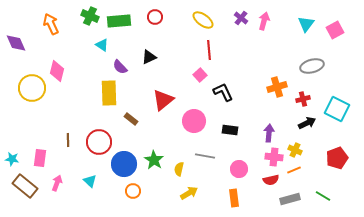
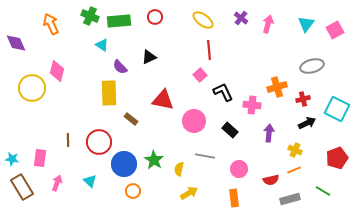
pink arrow at (264, 21): moved 4 px right, 3 px down
red triangle at (163, 100): rotated 50 degrees clockwise
black rectangle at (230, 130): rotated 35 degrees clockwise
pink cross at (274, 157): moved 22 px left, 52 px up
brown rectangle at (25, 186): moved 3 px left, 1 px down; rotated 20 degrees clockwise
green line at (323, 196): moved 5 px up
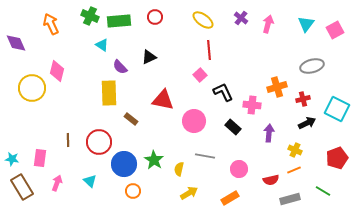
black rectangle at (230, 130): moved 3 px right, 3 px up
orange rectangle at (234, 198): moved 4 px left; rotated 66 degrees clockwise
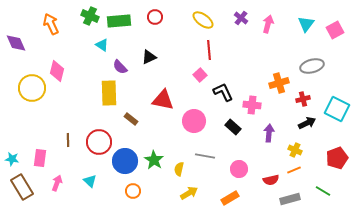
orange cross at (277, 87): moved 2 px right, 4 px up
blue circle at (124, 164): moved 1 px right, 3 px up
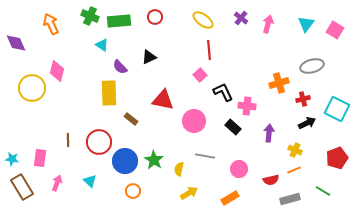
pink square at (335, 30): rotated 30 degrees counterclockwise
pink cross at (252, 105): moved 5 px left, 1 px down
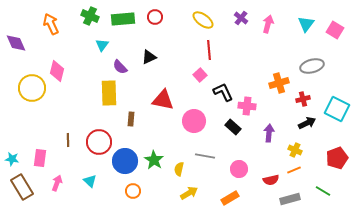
green rectangle at (119, 21): moved 4 px right, 2 px up
cyan triangle at (102, 45): rotated 32 degrees clockwise
brown rectangle at (131, 119): rotated 56 degrees clockwise
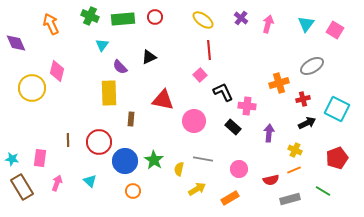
gray ellipse at (312, 66): rotated 15 degrees counterclockwise
gray line at (205, 156): moved 2 px left, 3 px down
yellow arrow at (189, 193): moved 8 px right, 4 px up
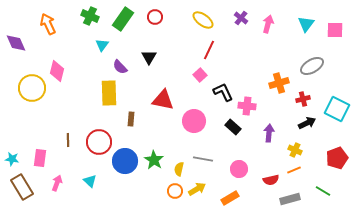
green rectangle at (123, 19): rotated 50 degrees counterclockwise
orange arrow at (51, 24): moved 3 px left
pink square at (335, 30): rotated 30 degrees counterclockwise
red line at (209, 50): rotated 30 degrees clockwise
black triangle at (149, 57): rotated 35 degrees counterclockwise
orange circle at (133, 191): moved 42 px right
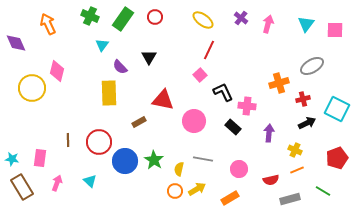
brown rectangle at (131, 119): moved 8 px right, 3 px down; rotated 56 degrees clockwise
orange line at (294, 170): moved 3 px right
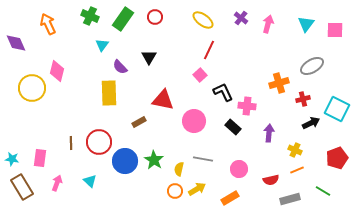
black arrow at (307, 123): moved 4 px right
brown line at (68, 140): moved 3 px right, 3 px down
